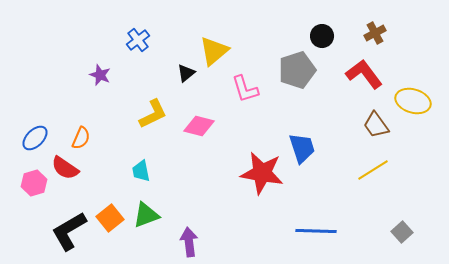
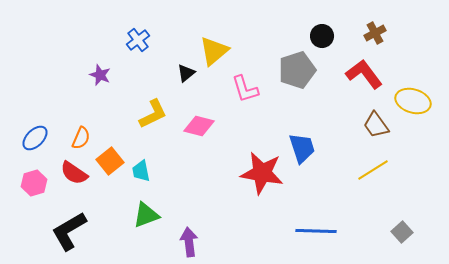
red semicircle: moved 9 px right, 5 px down
orange square: moved 57 px up
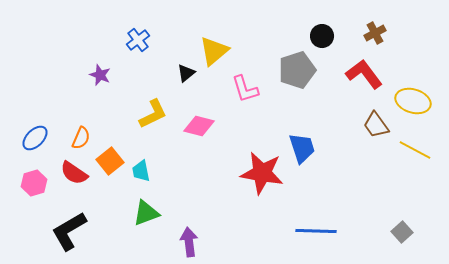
yellow line: moved 42 px right, 20 px up; rotated 60 degrees clockwise
green triangle: moved 2 px up
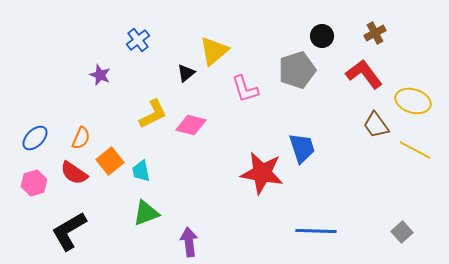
pink diamond: moved 8 px left, 1 px up
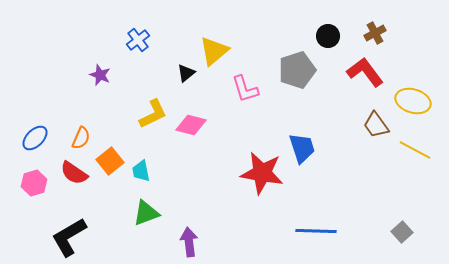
black circle: moved 6 px right
red L-shape: moved 1 px right, 2 px up
black L-shape: moved 6 px down
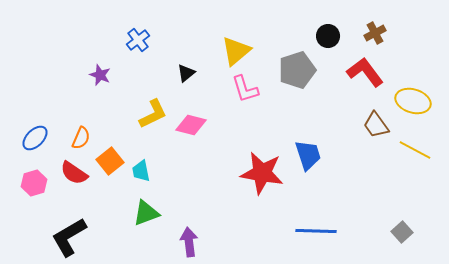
yellow triangle: moved 22 px right
blue trapezoid: moved 6 px right, 7 px down
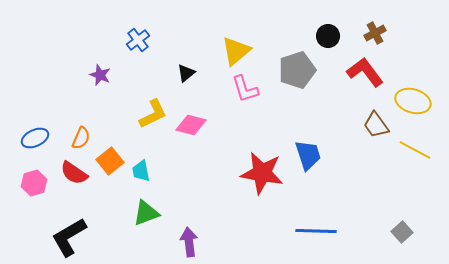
blue ellipse: rotated 20 degrees clockwise
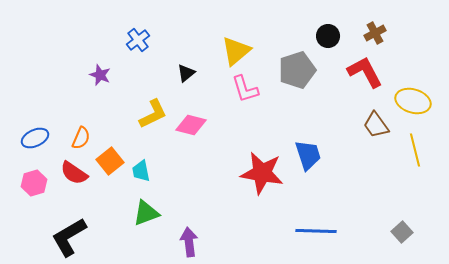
red L-shape: rotated 9 degrees clockwise
yellow line: rotated 48 degrees clockwise
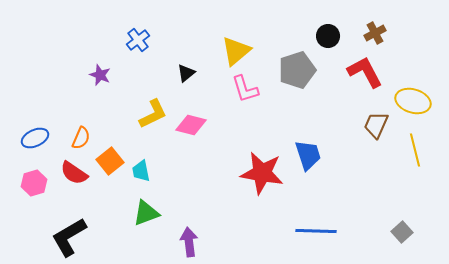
brown trapezoid: rotated 60 degrees clockwise
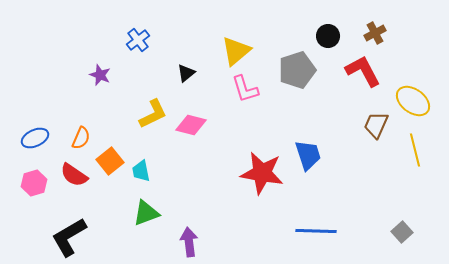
red L-shape: moved 2 px left, 1 px up
yellow ellipse: rotated 20 degrees clockwise
red semicircle: moved 2 px down
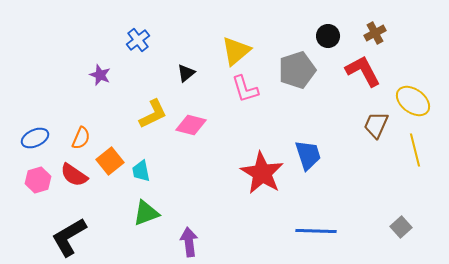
red star: rotated 21 degrees clockwise
pink hexagon: moved 4 px right, 3 px up
gray square: moved 1 px left, 5 px up
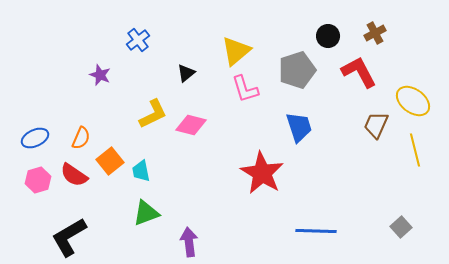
red L-shape: moved 4 px left, 1 px down
blue trapezoid: moved 9 px left, 28 px up
